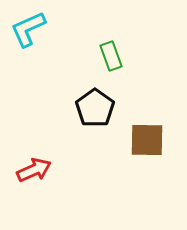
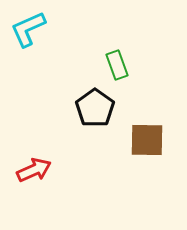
green rectangle: moved 6 px right, 9 px down
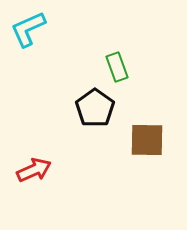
green rectangle: moved 2 px down
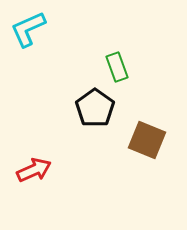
brown square: rotated 21 degrees clockwise
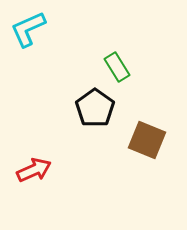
green rectangle: rotated 12 degrees counterclockwise
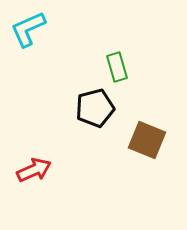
green rectangle: rotated 16 degrees clockwise
black pentagon: rotated 21 degrees clockwise
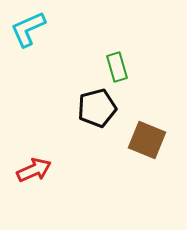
black pentagon: moved 2 px right
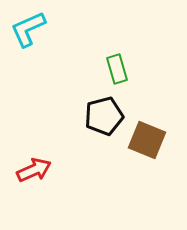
green rectangle: moved 2 px down
black pentagon: moved 7 px right, 8 px down
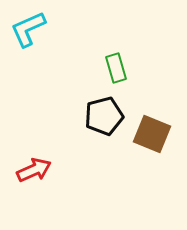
green rectangle: moved 1 px left, 1 px up
brown square: moved 5 px right, 6 px up
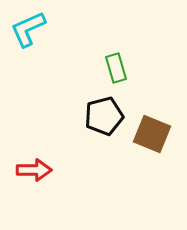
red arrow: rotated 24 degrees clockwise
